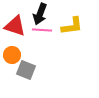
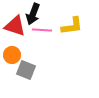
black arrow: moved 7 px left
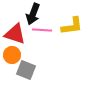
red triangle: moved 8 px down
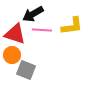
black arrow: rotated 40 degrees clockwise
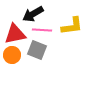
red triangle: rotated 30 degrees counterclockwise
gray square: moved 11 px right, 20 px up
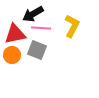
yellow L-shape: rotated 55 degrees counterclockwise
pink line: moved 1 px left, 2 px up
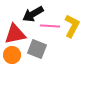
pink line: moved 9 px right, 2 px up
gray square: moved 1 px up
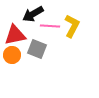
red triangle: moved 1 px down
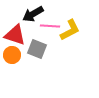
yellow L-shape: moved 2 px left, 4 px down; rotated 35 degrees clockwise
red triangle: rotated 30 degrees clockwise
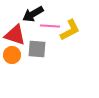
gray square: rotated 18 degrees counterclockwise
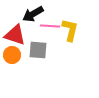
yellow L-shape: rotated 50 degrees counterclockwise
gray square: moved 1 px right, 1 px down
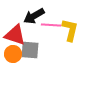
black arrow: moved 1 px right, 2 px down
pink line: moved 1 px right, 1 px up
gray square: moved 8 px left
orange circle: moved 1 px right, 1 px up
